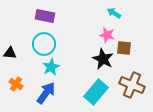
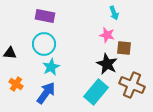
cyan arrow: rotated 144 degrees counterclockwise
black star: moved 4 px right, 5 px down
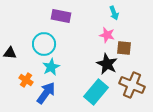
purple rectangle: moved 16 px right
orange cross: moved 10 px right, 4 px up
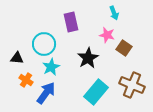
purple rectangle: moved 10 px right, 6 px down; rotated 66 degrees clockwise
brown square: rotated 28 degrees clockwise
black triangle: moved 7 px right, 5 px down
black star: moved 19 px left, 6 px up; rotated 15 degrees clockwise
